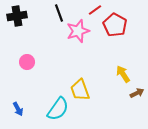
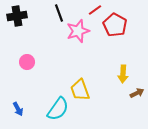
yellow arrow: rotated 144 degrees counterclockwise
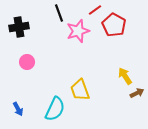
black cross: moved 2 px right, 11 px down
red pentagon: moved 1 px left
yellow arrow: moved 2 px right, 2 px down; rotated 144 degrees clockwise
cyan semicircle: moved 3 px left; rotated 10 degrees counterclockwise
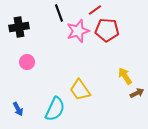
red pentagon: moved 7 px left, 5 px down; rotated 25 degrees counterclockwise
yellow trapezoid: rotated 15 degrees counterclockwise
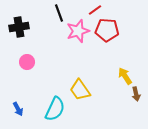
brown arrow: moved 1 px left, 1 px down; rotated 104 degrees clockwise
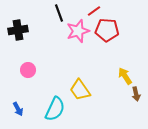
red line: moved 1 px left, 1 px down
black cross: moved 1 px left, 3 px down
pink circle: moved 1 px right, 8 px down
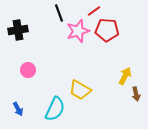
yellow arrow: rotated 60 degrees clockwise
yellow trapezoid: rotated 25 degrees counterclockwise
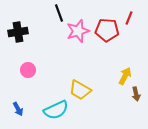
red line: moved 35 px right, 7 px down; rotated 32 degrees counterclockwise
black cross: moved 2 px down
cyan semicircle: moved 1 px right, 1 px down; rotated 40 degrees clockwise
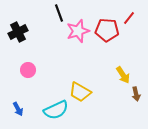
red line: rotated 16 degrees clockwise
black cross: rotated 18 degrees counterclockwise
yellow arrow: moved 2 px left, 1 px up; rotated 120 degrees clockwise
yellow trapezoid: moved 2 px down
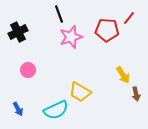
black line: moved 1 px down
pink star: moved 7 px left, 6 px down
